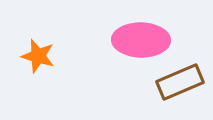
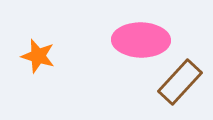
brown rectangle: rotated 24 degrees counterclockwise
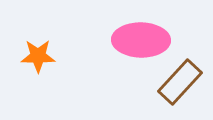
orange star: rotated 16 degrees counterclockwise
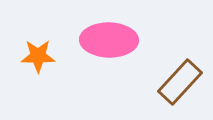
pink ellipse: moved 32 px left
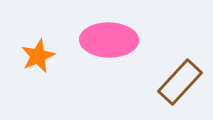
orange star: rotated 24 degrees counterclockwise
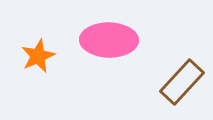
brown rectangle: moved 2 px right
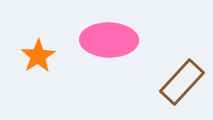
orange star: rotated 8 degrees counterclockwise
